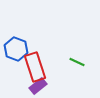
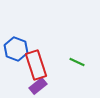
red rectangle: moved 1 px right, 2 px up
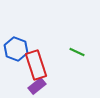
green line: moved 10 px up
purple rectangle: moved 1 px left
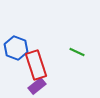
blue hexagon: moved 1 px up
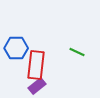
blue hexagon: rotated 20 degrees counterclockwise
red rectangle: rotated 24 degrees clockwise
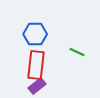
blue hexagon: moved 19 px right, 14 px up
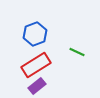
blue hexagon: rotated 20 degrees counterclockwise
red rectangle: rotated 52 degrees clockwise
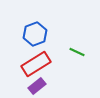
red rectangle: moved 1 px up
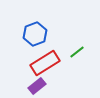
green line: rotated 63 degrees counterclockwise
red rectangle: moved 9 px right, 1 px up
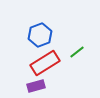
blue hexagon: moved 5 px right, 1 px down
purple rectangle: moved 1 px left; rotated 24 degrees clockwise
